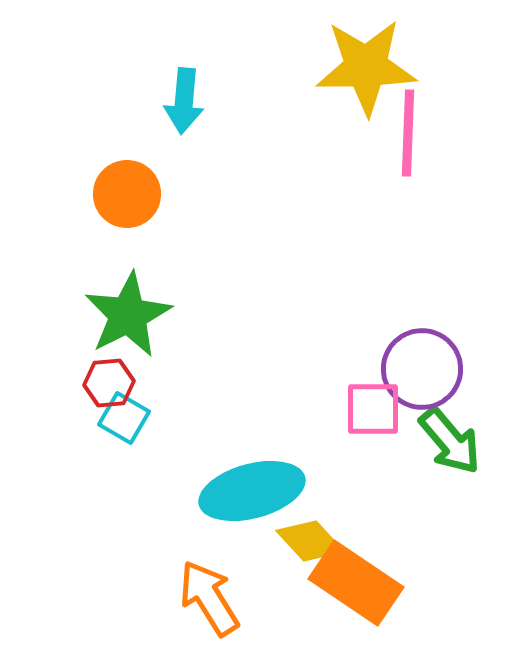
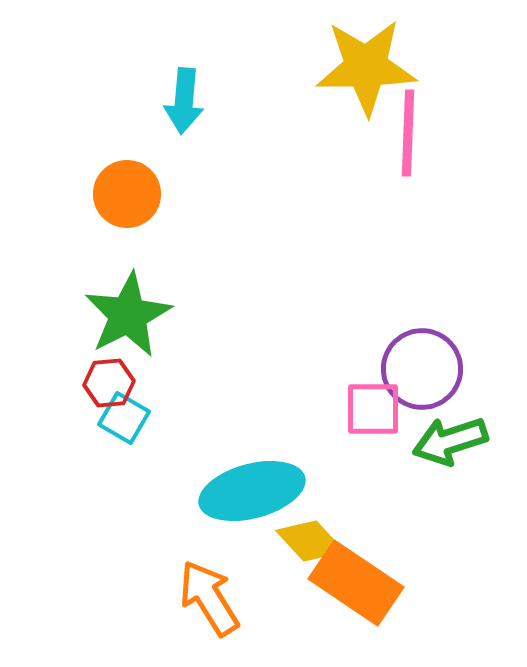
green arrow: rotated 112 degrees clockwise
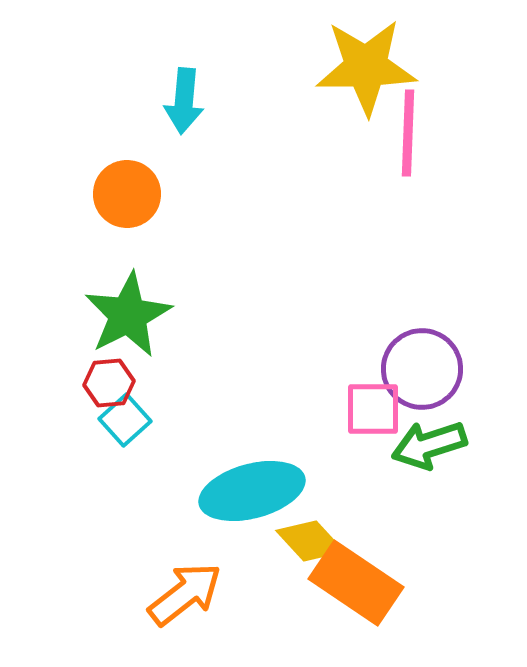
cyan square: moved 1 px right, 2 px down; rotated 18 degrees clockwise
green arrow: moved 21 px left, 4 px down
orange arrow: moved 24 px left, 4 px up; rotated 84 degrees clockwise
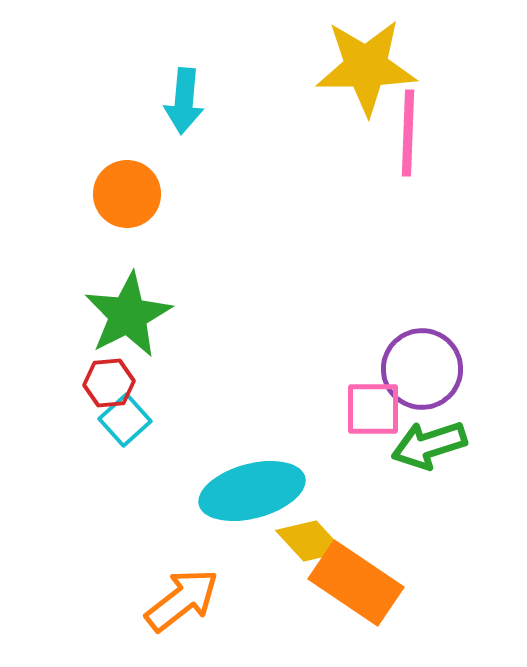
orange arrow: moved 3 px left, 6 px down
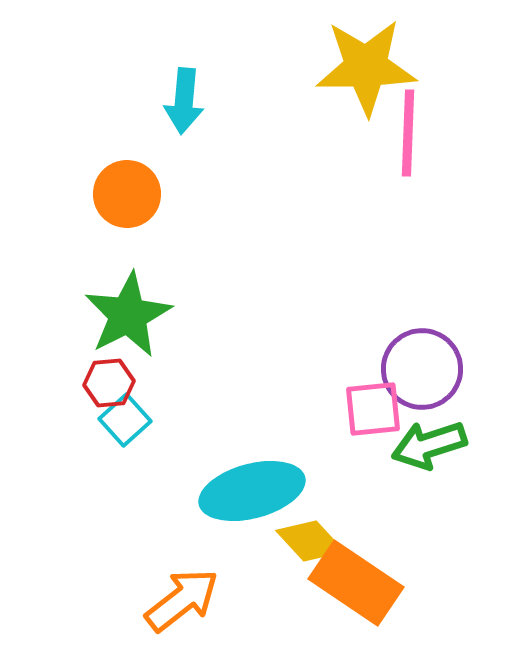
pink square: rotated 6 degrees counterclockwise
